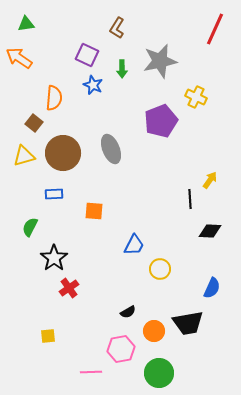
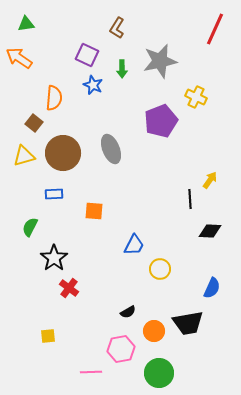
red cross: rotated 18 degrees counterclockwise
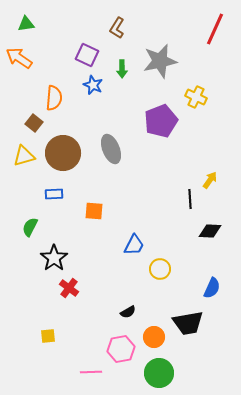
orange circle: moved 6 px down
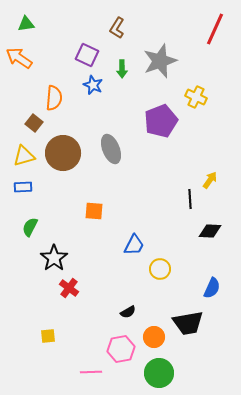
gray star: rotated 8 degrees counterclockwise
blue rectangle: moved 31 px left, 7 px up
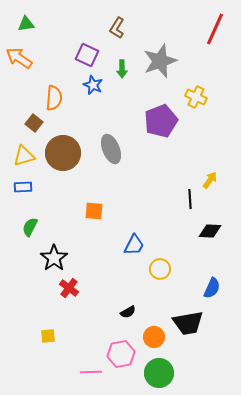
pink hexagon: moved 5 px down
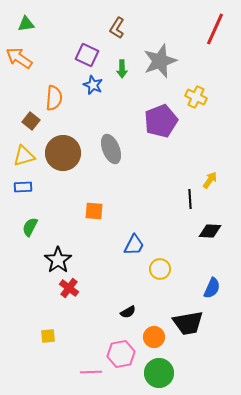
brown square: moved 3 px left, 2 px up
black star: moved 4 px right, 2 px down
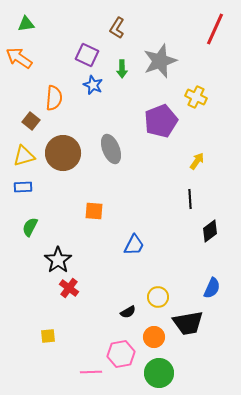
yellow arrow: moved 13 px left, 19 px up
black diamond: rotated 40 degrees counterclockwise
yellow circle: moved 2 px left, 28 px down
